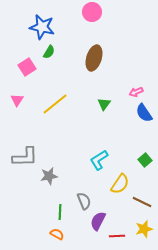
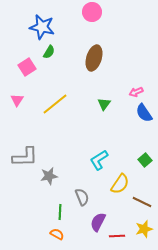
gray semicircle: moved 2 px left, 4 px up
purple semicircle: moved 1 px down
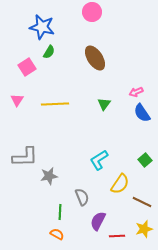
brown ellipse: moved 1 px right; rotated 50 degrees counterclockwise
yellow line: rotated 36 degrees clockwise
blue semicircle: moved 2 px left
purple semicircle: moved 1 px up
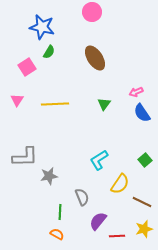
purple semicircle: rotated 12 degrees clockwise
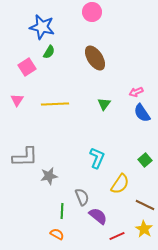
cyan L-shape: moved 2 px left, 2 px up; rotated 145 degrees clockwise
brown line: moved 3 px right, 3 px down
green line: moved 2 px right, 1 px up
purple semicircle: moved 5 px up; rotated 90 degrees clockwise
yellow star: rotated 24 degrees counterclockwise
red line: rotated 21 degrees counterclockwise
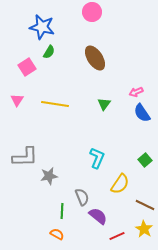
yellow line: rotated 12 degrees clockwise
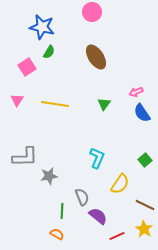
brown ellipse: moved 1 px right, 1 px up
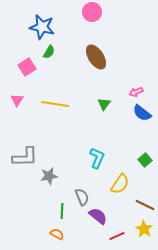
blue semicircle: rotated 18 degrees counterclockwise
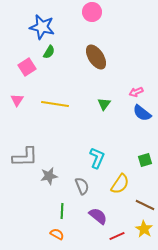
green square: rotated 24 degrees clockwise
gray semicircle: moved 11 px up
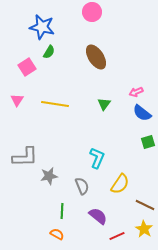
green square: moved 3 px right, 18 px up
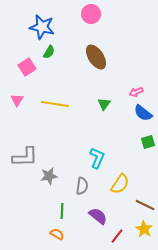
pink circle: moved 1 px left, 2 px down
blue semicircle: moved 1 px right
gray semicircle: rotated 30 degrees clockwise
red line: rotated 28 degrees counterclockwise
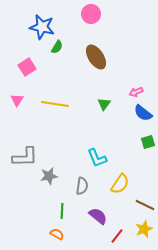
green semicircle: moved 8 px right, 5 px up
cyan L-shape: rotated 135 degrees clockwise
yellow star: rotated 18 degrees clockwise
